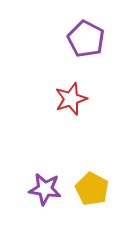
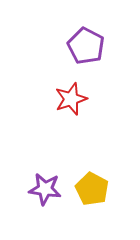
purple pentagon: moved 7 px down
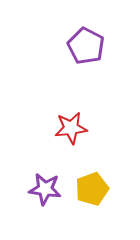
red star: moved 29 px down; rotated 12 degrees clockwise
yellow pentagon: rotated 24 degrees clockwise
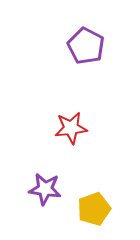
yellow pentagon: moved 2 px right, 20 px down
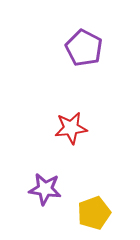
purple pentagon: moved 2 px left, 2 px down
yellow pentagon: moved 4 px down
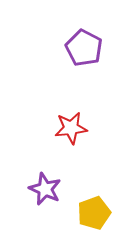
purple star: rotated 16 degrees clockwise
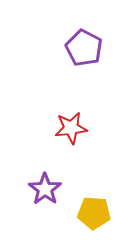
purple star: rotated 12 degrees clockwise
yellow pentagon: rotated 24 degrees clockwise
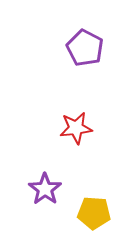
purple pentagon: moved 1 px right
red star: moved 5 px right
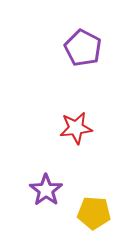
purple pentagon: moved 2 px left
purple star: moved 1 px right, 1 px down
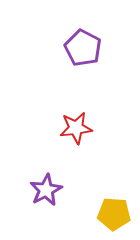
purple star: rotated 8 degrees clockwise
yellow pentagon: moved 20 px right, 1 px down
